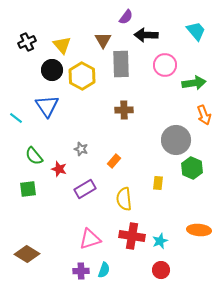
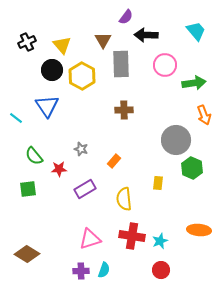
red star: rotated 21 degrees counterclockwise
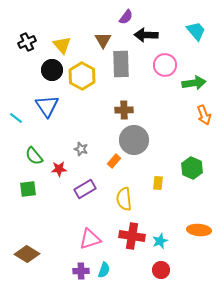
gray circle: moved 42 px left
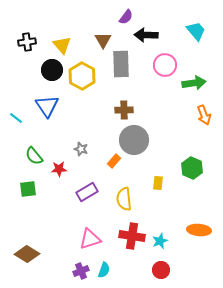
black cross: rotated 18 degrees clockwise
purple rectangle: moved 2 px right, 3 px down
purple cross: rotated 21 degrees counterclockwise
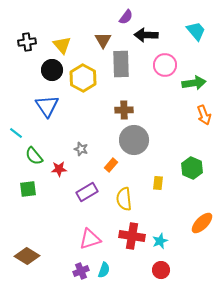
yellow hexagon: moved 1 px right, 2 px down
cyan line: moved 15 px down
orange rectangle: moved 3 px left, 4 px down
orange ellipse: moved 3 px right, 7 px up; rotated 50 degrees counterclockwise
brown diamond: moved 2 px down
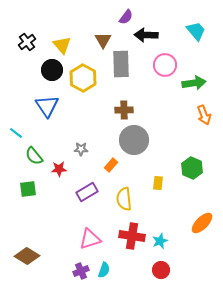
black cross: rotated 30 degrees counterclockwise
gray star: rotated 16 degrees counterclockwise
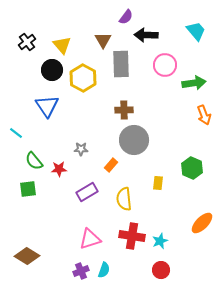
green semicircle: moved 5 px down
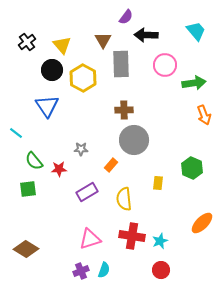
brown diamond: moved 1 px left, 7 px up
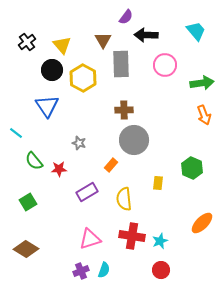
green arrow: moved 8 px right
gray star: moved 2 px left, 6 px up; rotated 16 degrees clockwise
green square: moved 13 px down; rotated 24 degrees counterclockwise
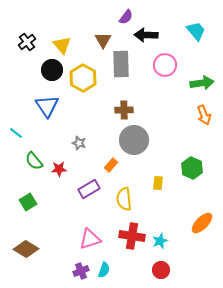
purple rectangle: moved 2 px right, 3 px up
